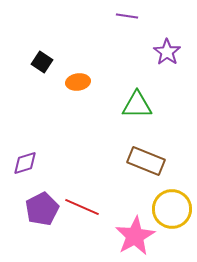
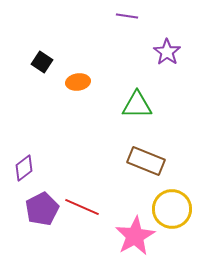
purple diamond: moved 1 px left, 5 px down; rotated 20 degrees counterclockwise
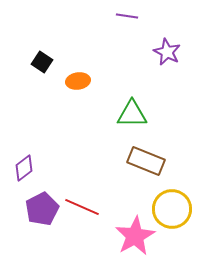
purple star: rotated 8 degrees counterclockwise
orange ellipse: moved 1 px up
green triangle: moved 5 px left, 9 px down
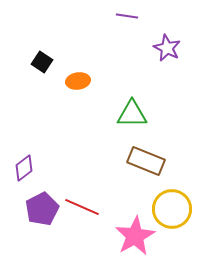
purple star: moved 4 px up
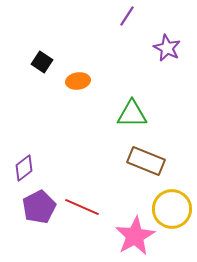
purple line: rotated 65 degrees counterclockwise
purple pentagon: moved 3 px left, 2 px up
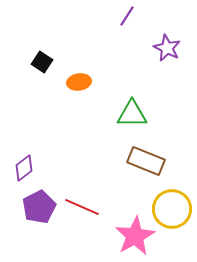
orange ellipse: moved 1 px right, 1 px down
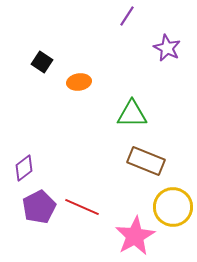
yellow circle: moved 1 px right, 2 px up
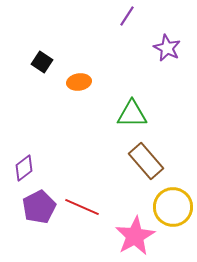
brown rectangle: rotated 27 degrees clockwise
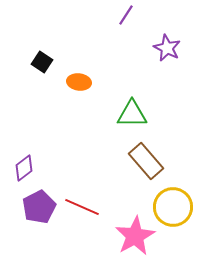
purple line: moved 1 px left, 1 px up
orange ellipse: rotated 15 degrees clockwise
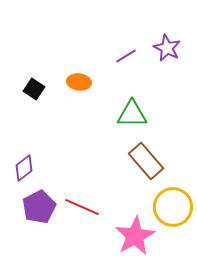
purple line: moved 41 px down; rotated 25 degrees clockwise
black square: moved 8 px left, 27 px down
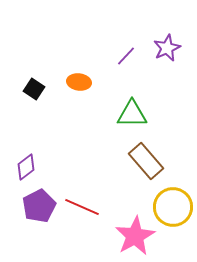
purple star: rotated 20 degrees clockwise
purple line: rotated 15 degrees counterclockwise
purple diamond: moved 2 px right, 1 px up
purple pentagon: moved 1 px up
